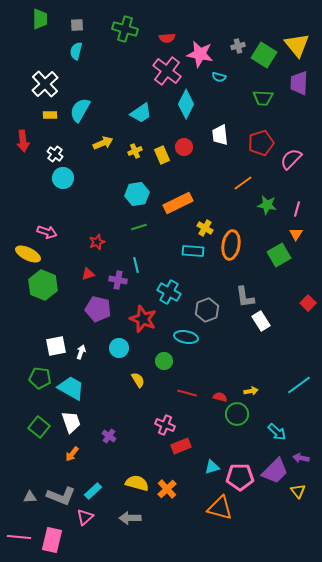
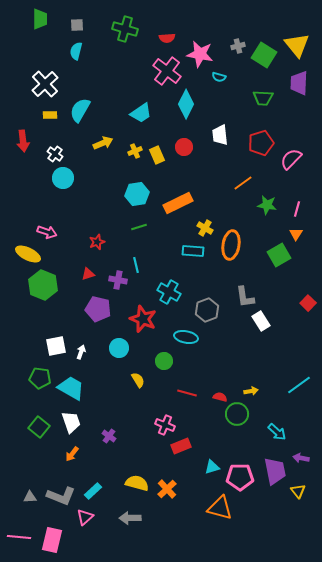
yellow rectangle at (162, 155): moved 5 px left
purple trapezoid at (275, 471): rotated 56 degrees counterclockwise
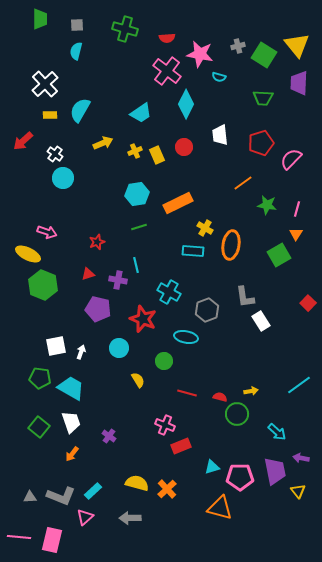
red arrow at (23, 141): rotated 55 degrees clockwise
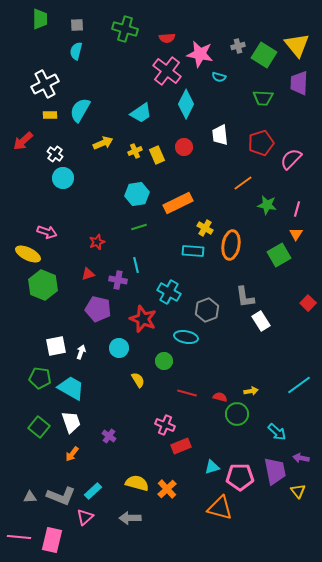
white cross at (45, 84): rotated 16 degrees clockwise
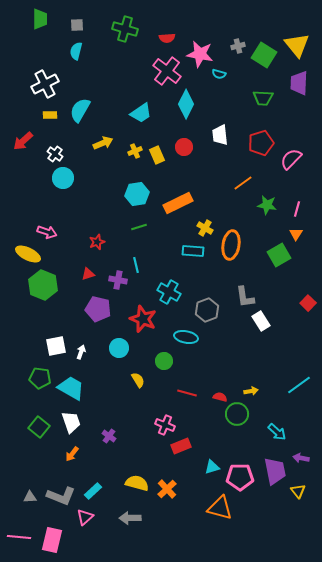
cyan semicircle at (219, 77): moved 3 px up
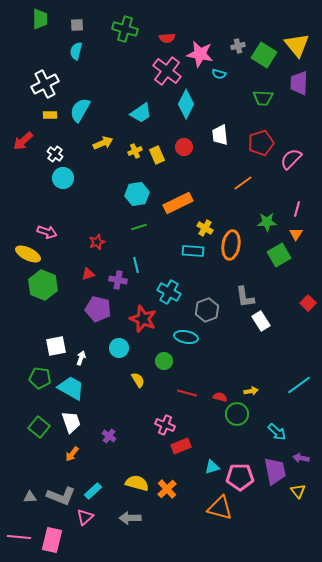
green star at (267, 205): moved 17 px down; rotated 12 degrees counterclockwise
white arrow at (81, 352): moved 6 px down
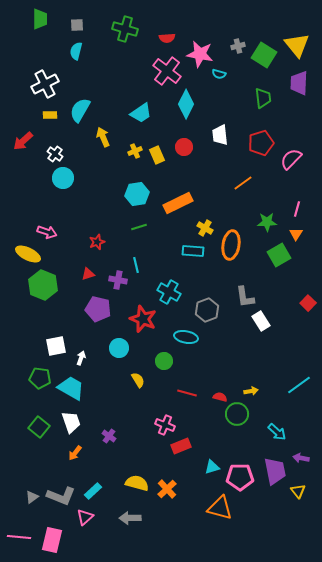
green trapezoid at (263, 98): rotated 100 degrees counterclockwise
yellow arrow at (103, 143): moved 6 px up; rotated 90 degrees counterclockwise
orange arrow at (72, 454): moved 3 px right, 1 px up
gray triangle at (30, 497): moved 2 px right; rotated 32 degrees counterclockwise
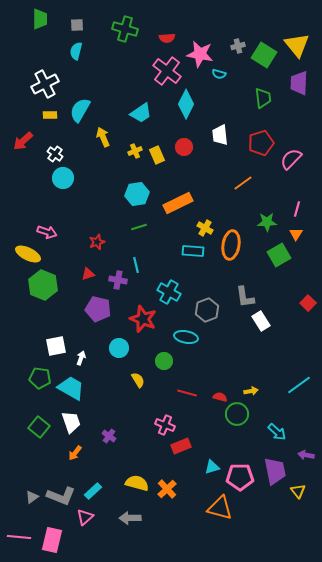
purple arrow at (301, 458): moved 5 px right, 3 px up
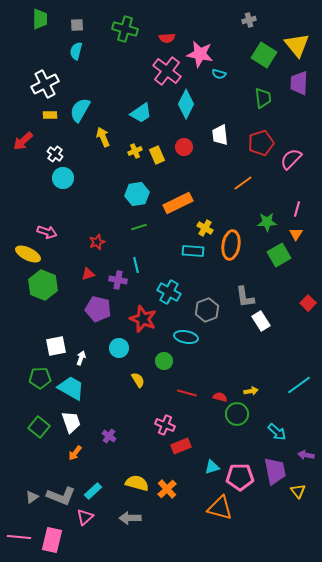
gray cross at (238, 46): moved 11 px right, 26 px up
green pentagon at (40, 378): rotated 10 degrees counterclockwise
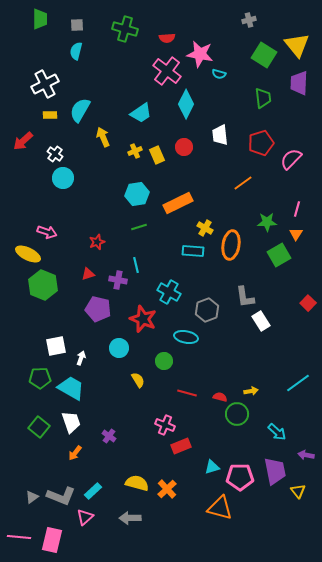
cyan line at (299, 385): moved 1 px left, 2 px up
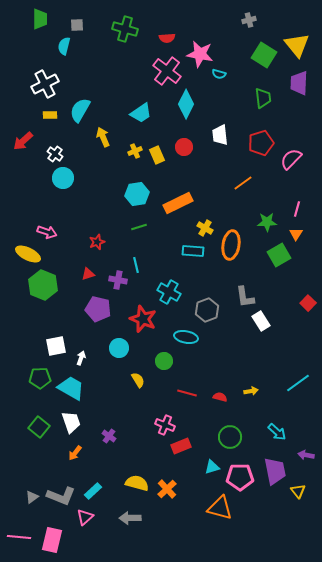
cyan semicircle at (76, 51): moved 12 px left, 5 px up
green circle at (237, 414): moved 7 px left, 23 px down
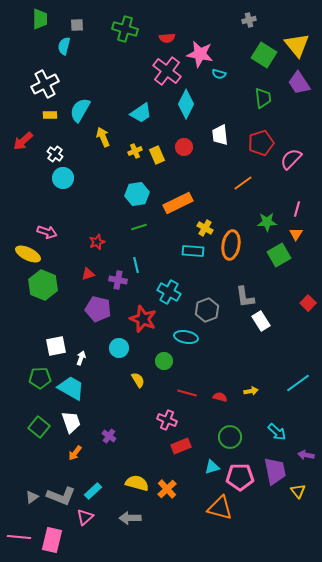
purple trapezoid at (299, 83): rotated 35 degrees counterclockwise
pink cross at (165, 425): moved 2 px right, 5 px up
